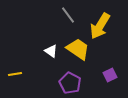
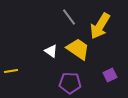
gray line: moved 1 px right, 2 px down
yellow line: moved 4 px left, 3 px up
purple pentagon: rotated 25 degrees counterclockwise
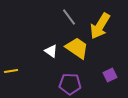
yellow trapezoid: moved 1 px left, 1 px up
purple pentagon: moved 1 px down
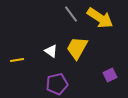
gray line: moved 2 px right, 3 px up
yellow arrow: moved 8 px up; rotated 88 degrees counterclockwise
yellow trapezoid: rotated 95 degrees counterclockwise
yellow line: moved 6 px right, 11 px up
purple pentagon: moved 13 px left; rotated 15 degrees counterclockwise
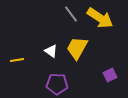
purple pentagon: rotated 15 degrees clockwise
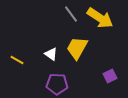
white triangle: moved 3 px down
yellow line: rotated 40 degrees clockwise
purple square: moved 1 px down
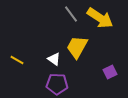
yellow trapezoid: moved 1 px up
white triangle: moved 3 px right, 5 px down
purple square: moved 4 px up
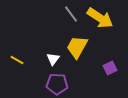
white triangle: moved 1 px left; rotated 32 degrees clockwise
purple square: moved 4 px up
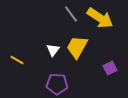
white triangle: moved 9 px up
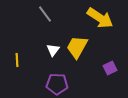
gray line: moved 26 px left
yellow line: rotated 56 degrees clockwise
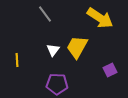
purple square: moved 2 px down
